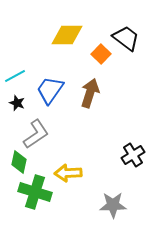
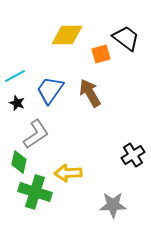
orange square: rotated 30 degrees clockwise
brown arrow: rotated 48 degrees counterclockwise
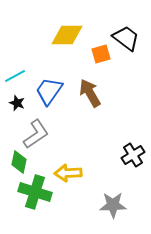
blue trapezoid: moved 1 px left, 1 px down
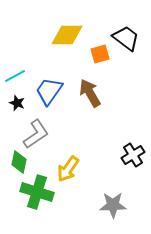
orange square: moved 1 px left
yellow arrow: moved 4 px up; rotated 52 degrees counterclockwise
green cross: moved 2 px right
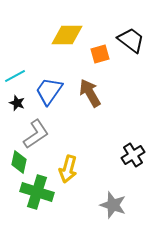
black trapezoid: moved 5 px right, 2 px down
yellow arrow: rotated 20 degrees counterclockwise
gray star: rotated 20 degrees clockwise
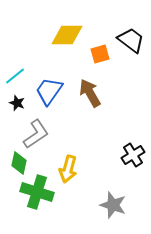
cyan line: rotated 10 degrees counterclockwise
green diamond: moved 1 px down
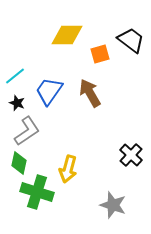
gray L-shape: moved 9 px left, 3 px up
black cross: moved 2 px left; rotated 15 degrees counterclockwise
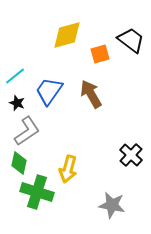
yellow diamond: rotated 16 degrees counterclockwise
brown arrow: moved 1 px right, 1 px down
gray star: moved 1 px left; rotated 8 degrees counterclockwise
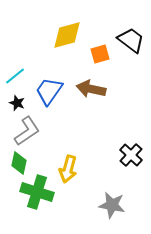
brown arrow: moved 5 px up; rotated 48 degrees counterclockwise
